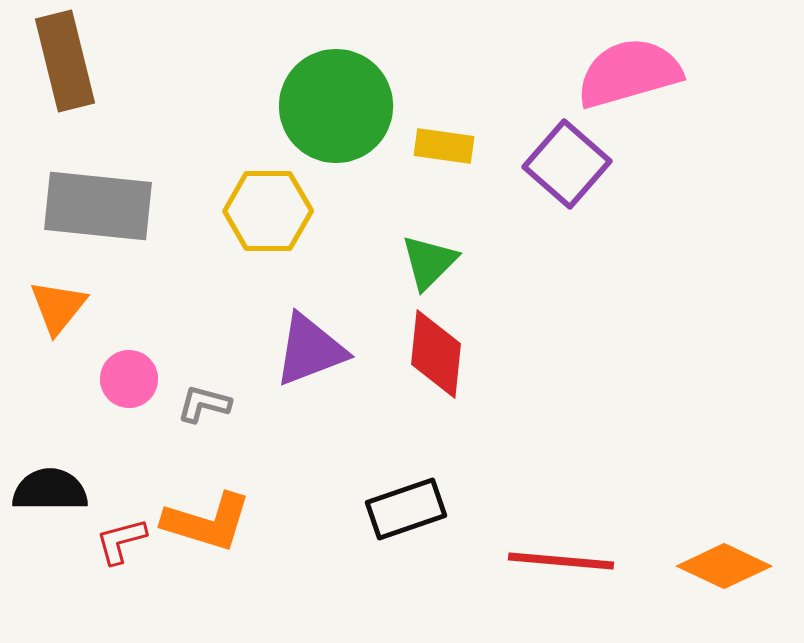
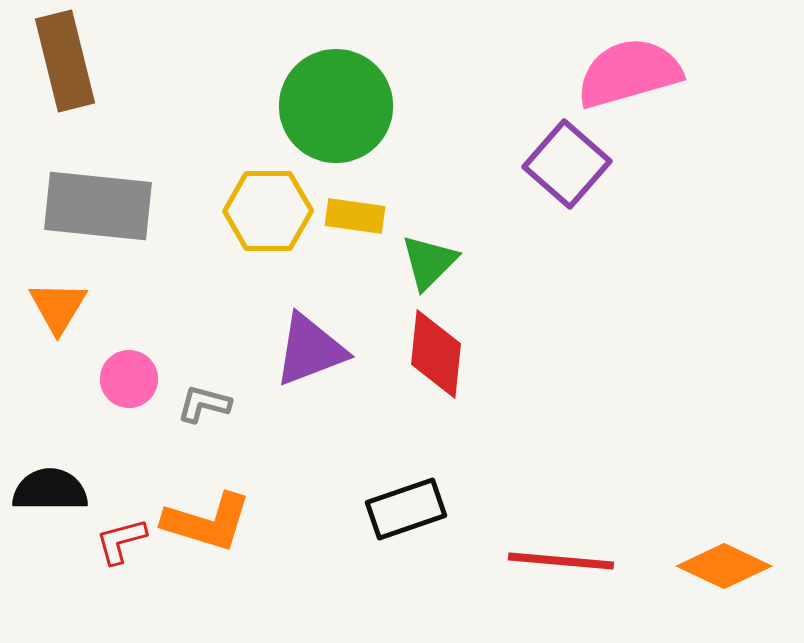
yellow rectangle: moved 89 px left, 70 px down
orange triangle: rotated 8 degrees counterclockwise
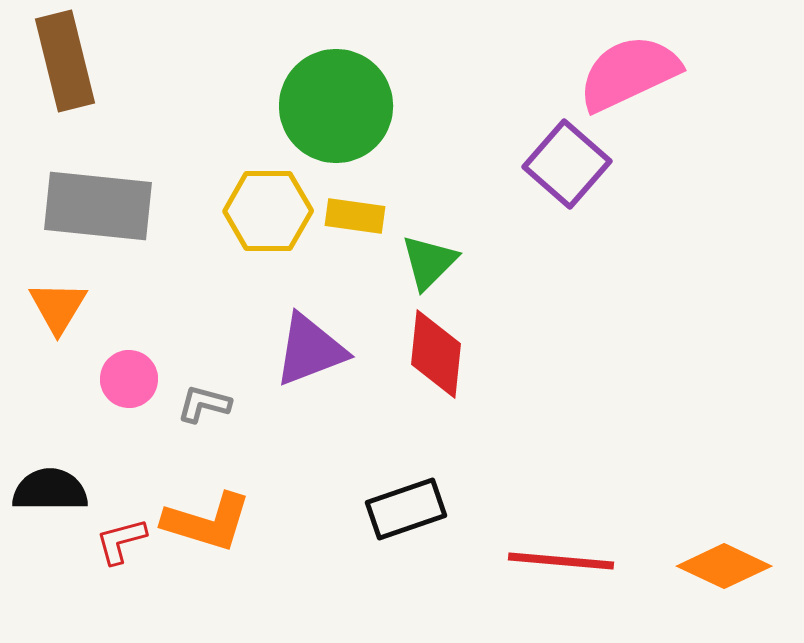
pink semicircle: rotated 9 degrees counterclockwise
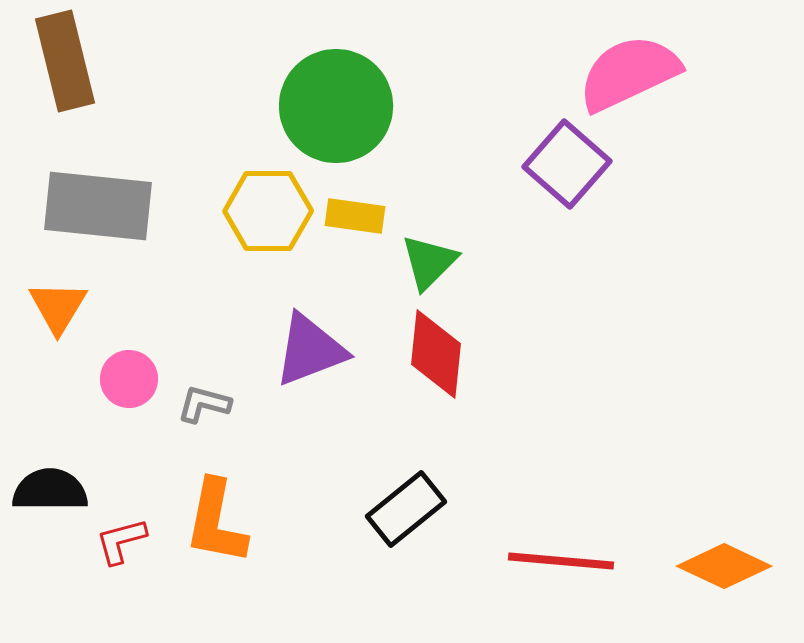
black rectangle: rotated 20 degrees counterclockwise
orange L-shape: moved 9 px right; rotated 84 degrees clockwise
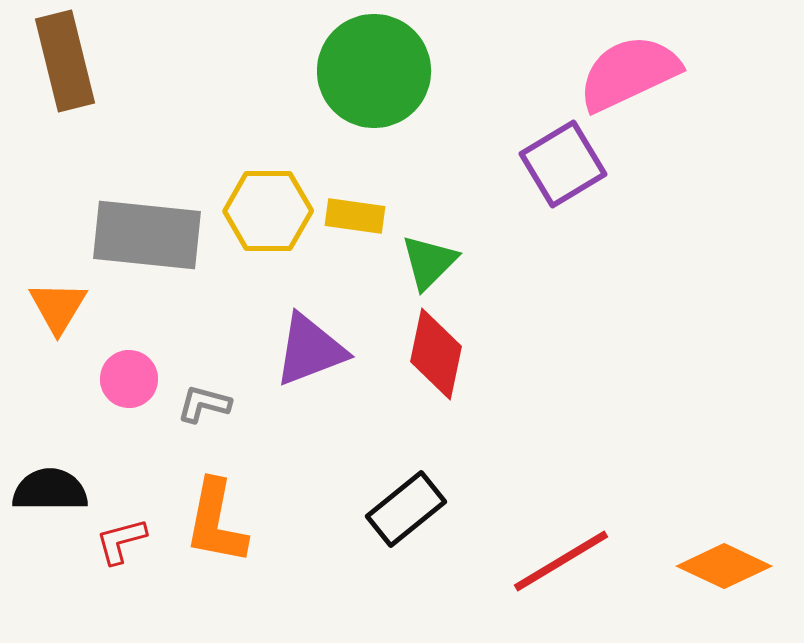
green circle: moved 38 px right, 35 px up
purple square: moved 4 px left; rotated 18 degrees clockwise
gray rectangle: moved 49 px right, 29 px down
red diamond: rotated 6 degrees clockwise
red line: rotated 36 degrees counterclockwise
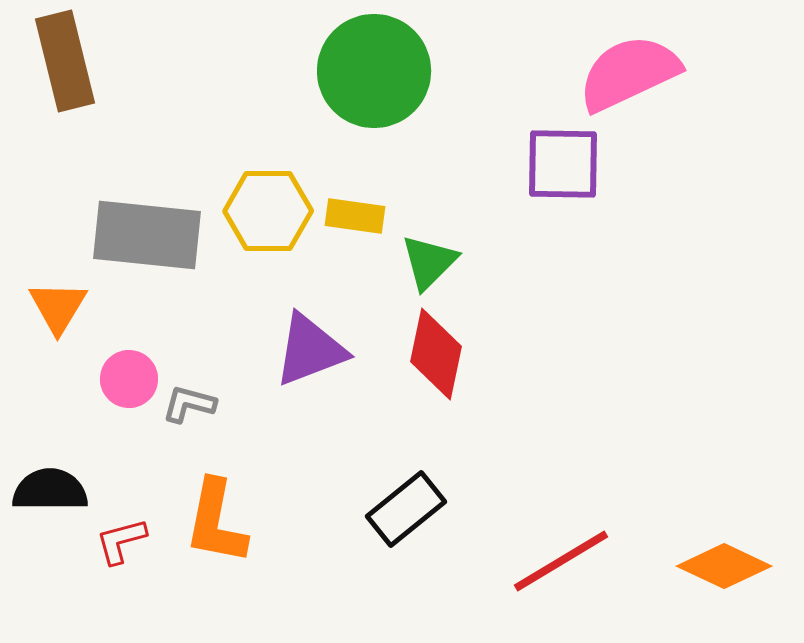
purple square: rotated 32 degrees clockwise
gray L-shape: moved 15 px left
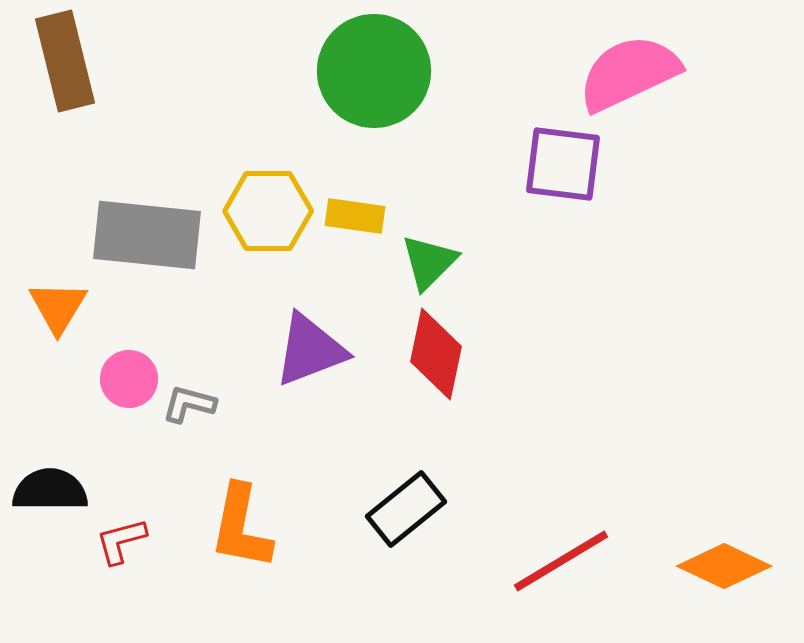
purple square: rotated 6 degrees clockwise
orange L-shape: moved 25 px right, 5 px down
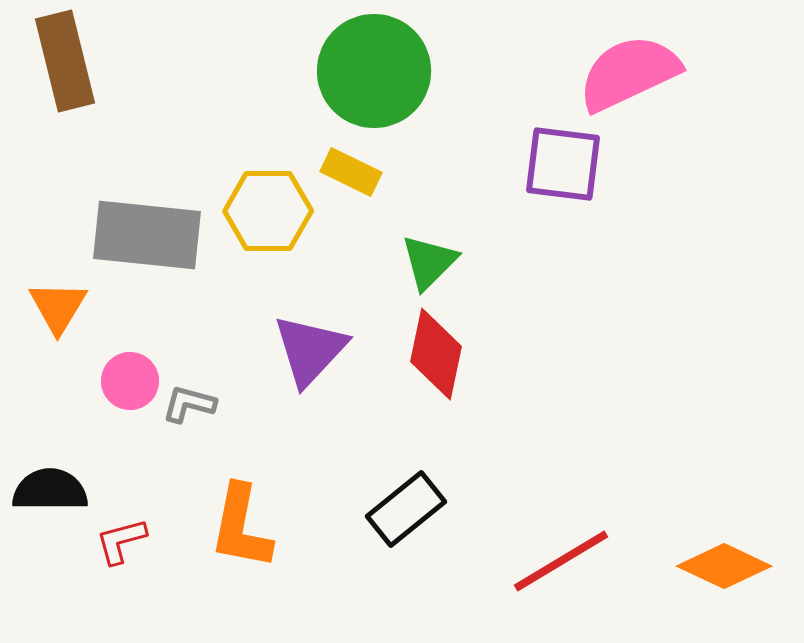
yellow rectangle: moved 4 px left, 44 px up; rotated 18 degrees clockwise
purple triangle: rotated 26 degrees counterclockwise
pink circle: moved 1 px right, 2 px down
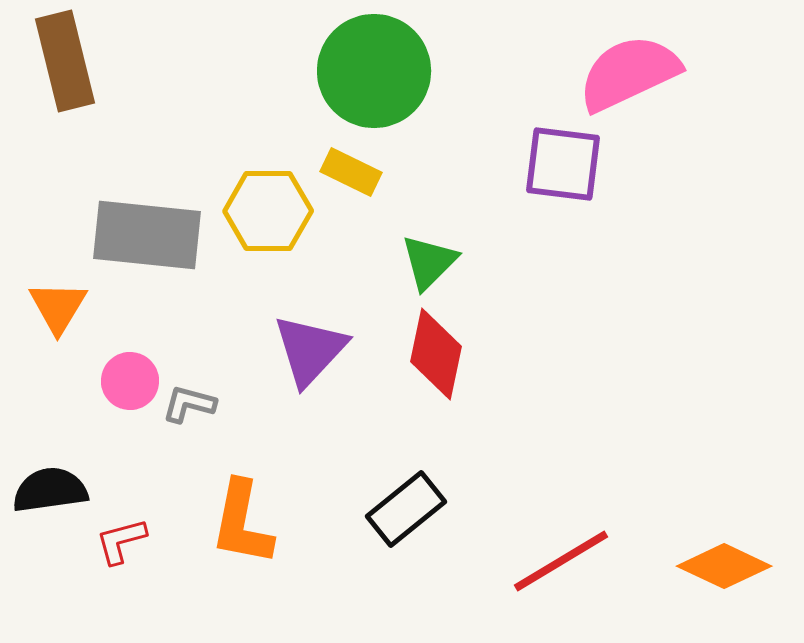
black semicircle: rotated 8 degrees counterclockwise
orange L-shape: moved 1 px right, 4 px up
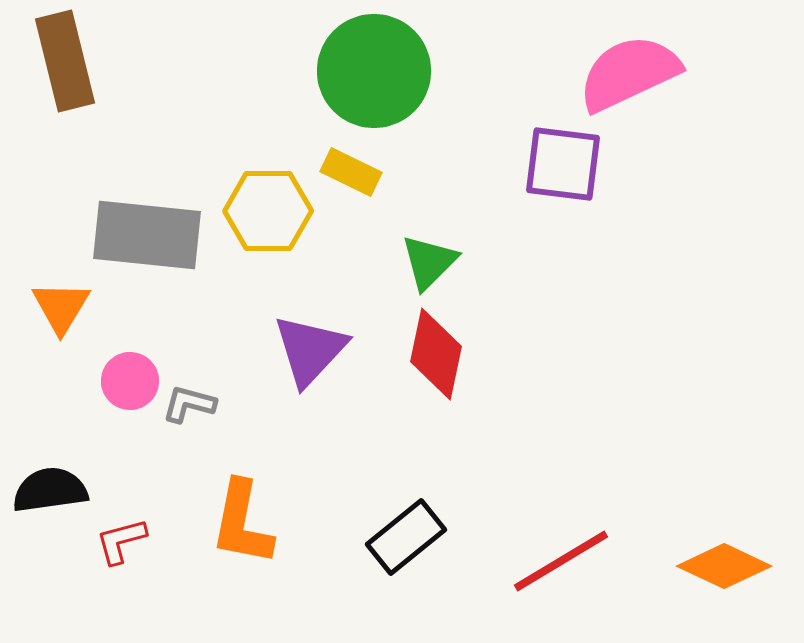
orange triangle: moved 3 px right
black rectangle: moved 28 px down
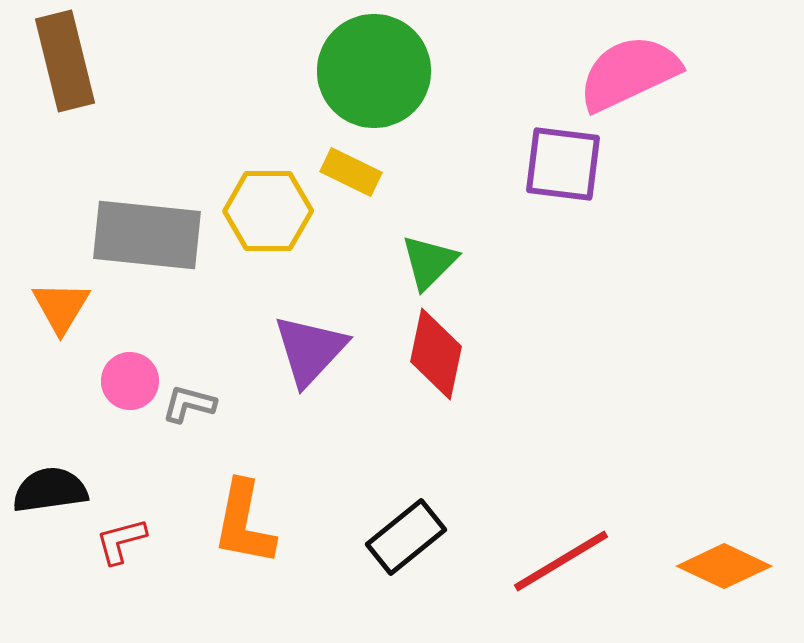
orange L-shape: moved 2 px right
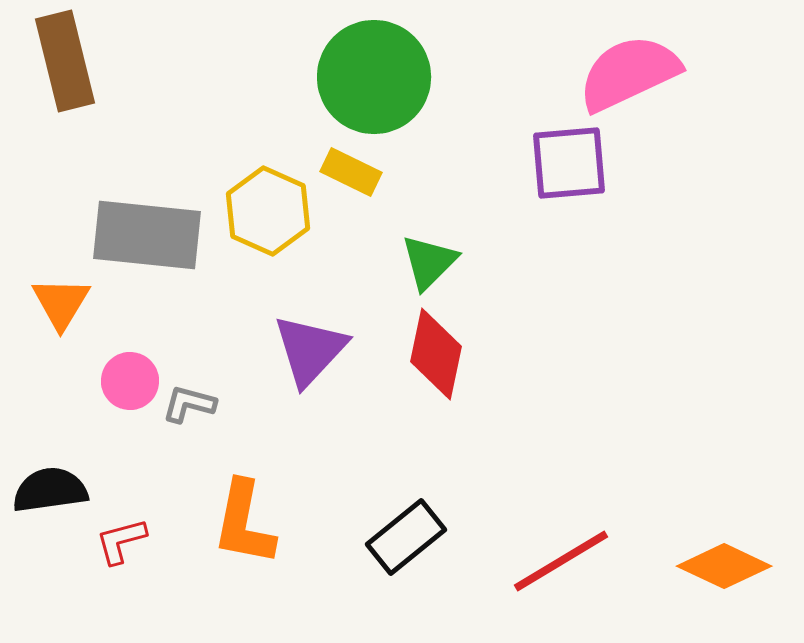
green circle: moved 6 px down
purple square: moved 6 px right, 1 px up; rotated 12 degrees counterclockwise
yellow hexagon: rotated 24 degrees clockwise
orange triangle: moved 4 px up
